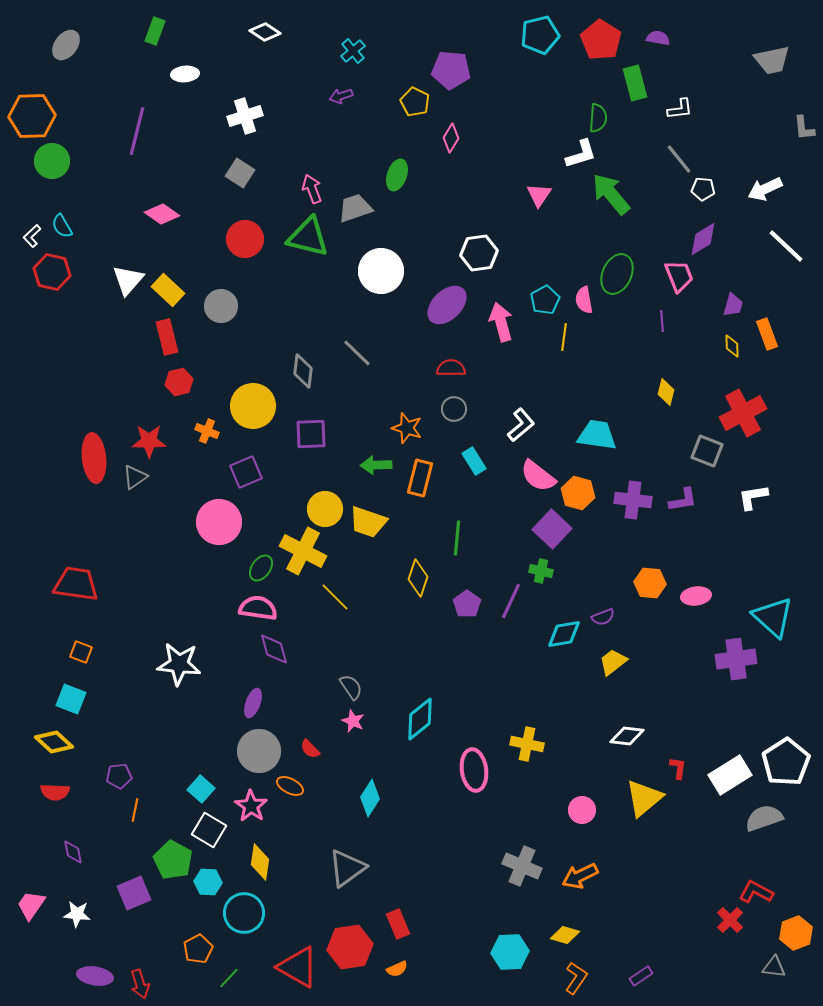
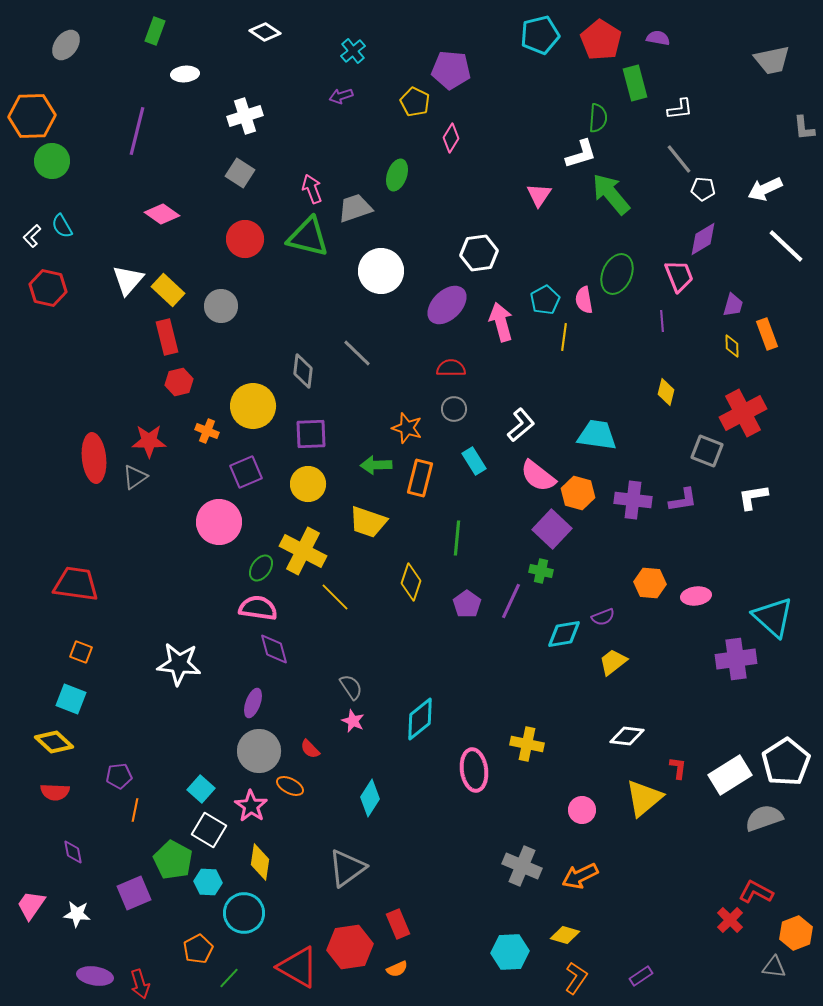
red hexagon at (52, 272): moved 4 px left, 16 px down
yellow circle at (325, 509): moved 17 px left, 25 px up
yellow diamond at (418, 578): moved 7 px left, 4 px down
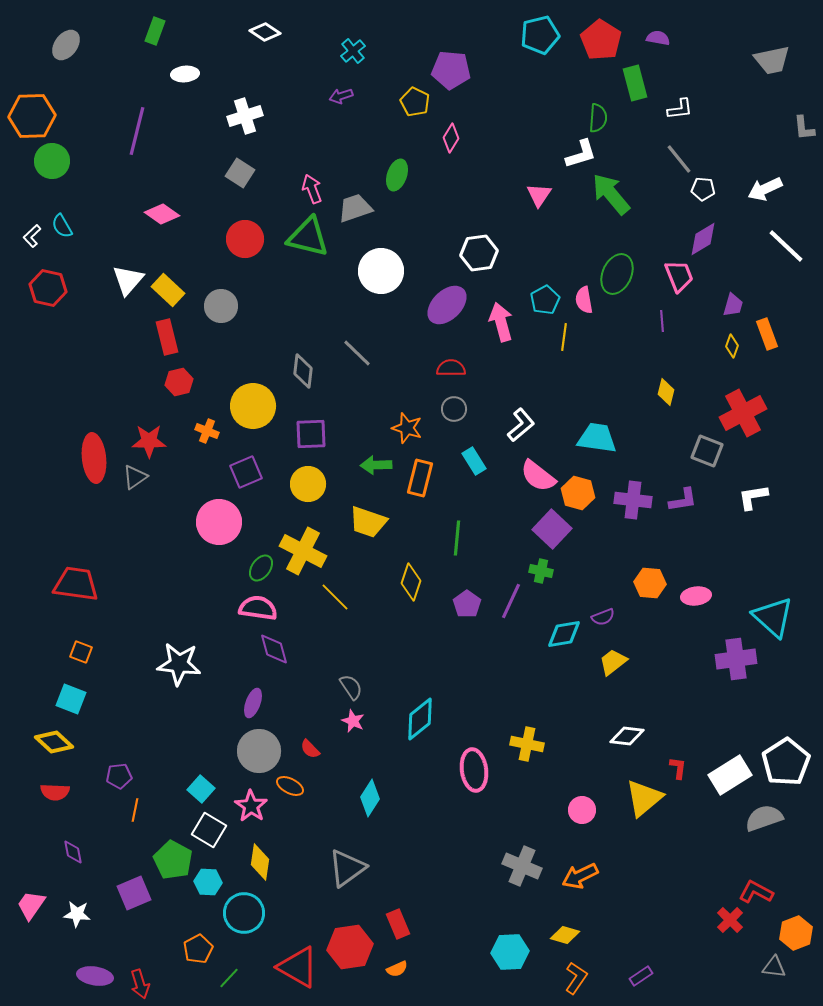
yellow diamond at (732, 346): rotated 20 degrees clockwise
cyan trapezoid at (597, 435): moved 3 px down
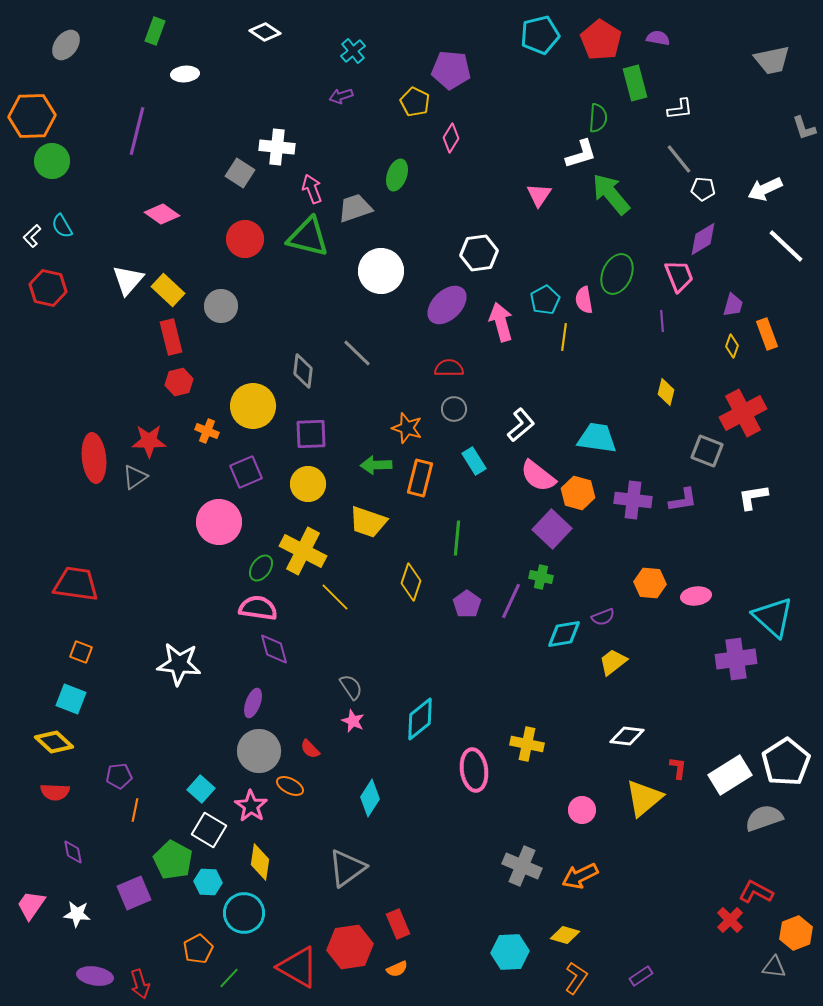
white cross at (245, 116): moved 32 px right, 31 px down; rotated 24 degrees clockwise
gray L-shape at (804, 128): rotated 12 degrees counterclockwise
red rectangle at (167, 337): moved 4 px right
red semicircle at (451, 368): moved 2 px left
green cross at (541, 571): moved 6 px down
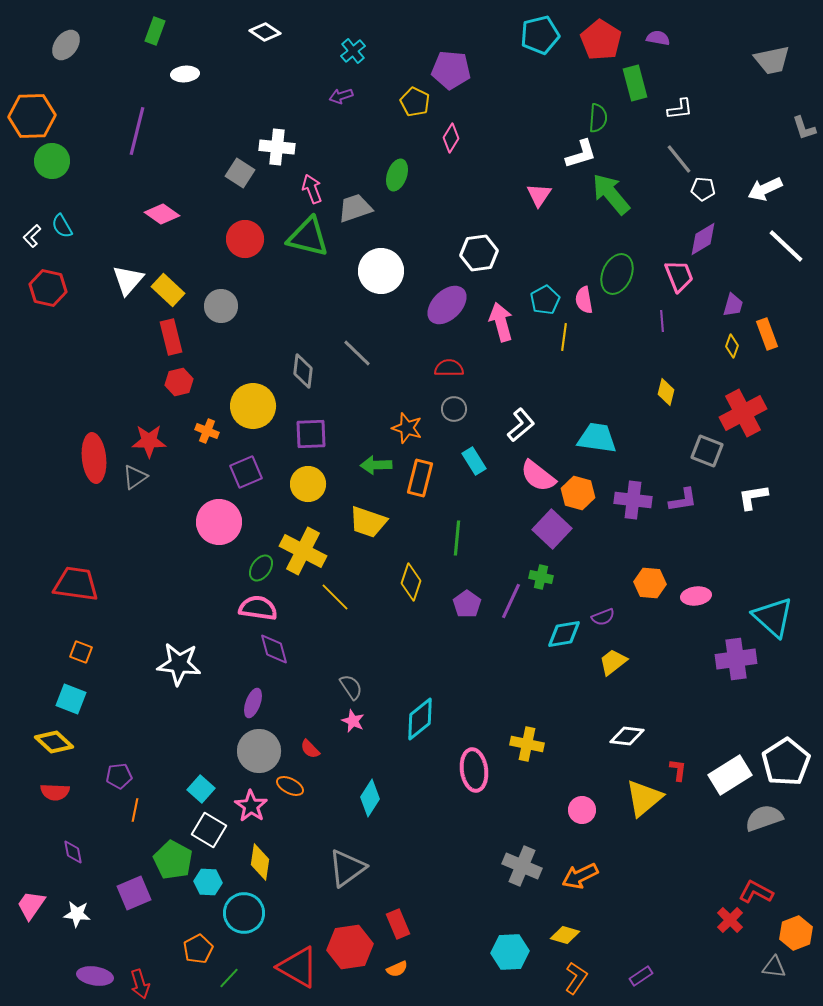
red L-shape at (678, 768): moved 2 px down
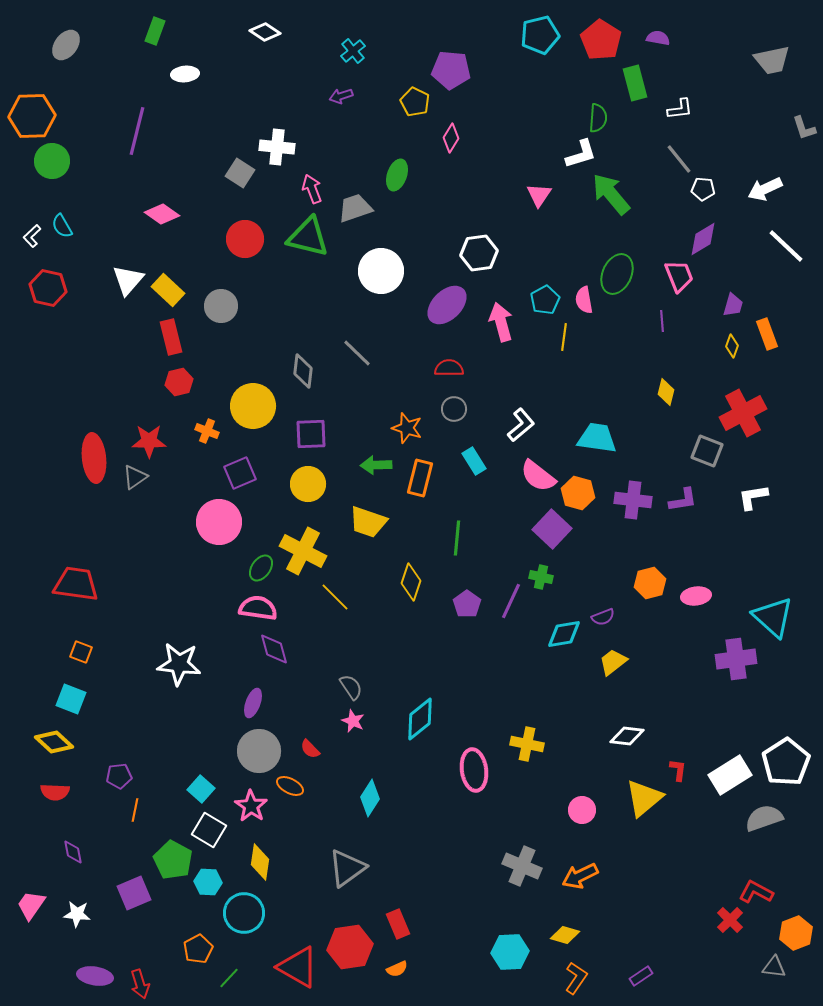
purple square at (246, 472): moved 6 px left, 1 px down
orange hexagon at (650, 583): rotated 20 degrees counterclockwise
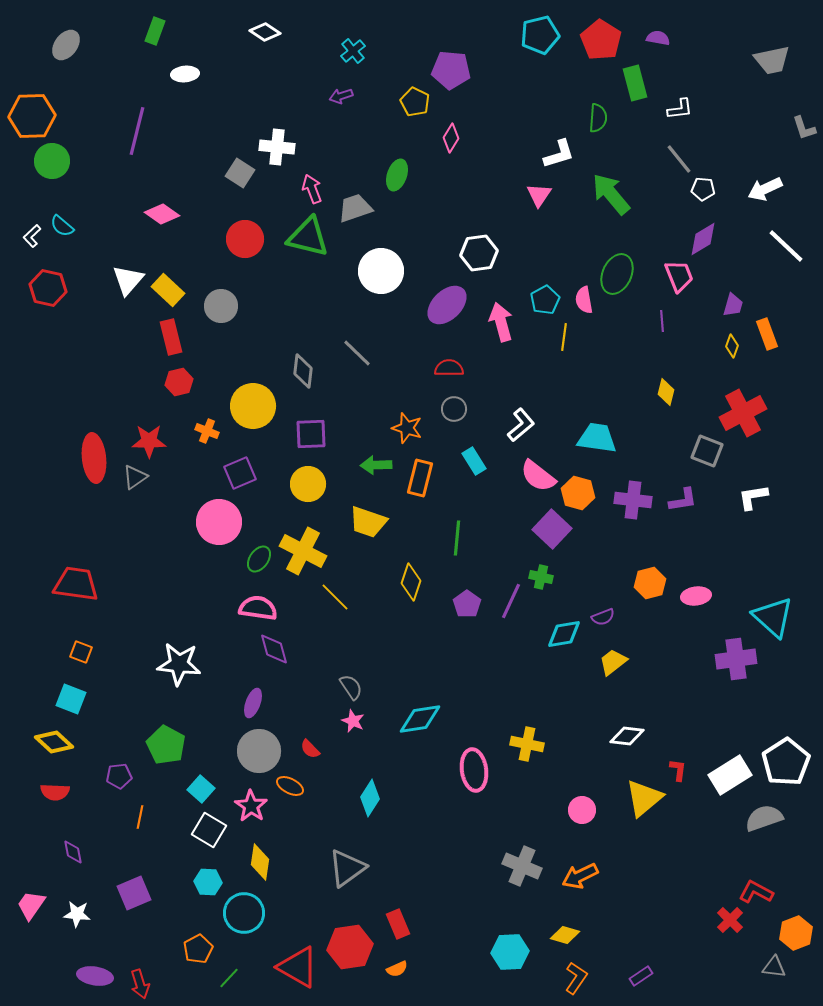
white L-shape at (581, 154): moved 22 px left
cyan semicircle at (62, 226): rotated 20 degrees counterclockwise
green ellipse at (261, 568): moved 2 px left, 9 px up
cyan diamond at (420, 719): rotated 30 degrees clockwise
orange line at (135, 810): moved 5 px right, 7 px down
green pentagon at (173, 860): moved 7 px left, 115 px up
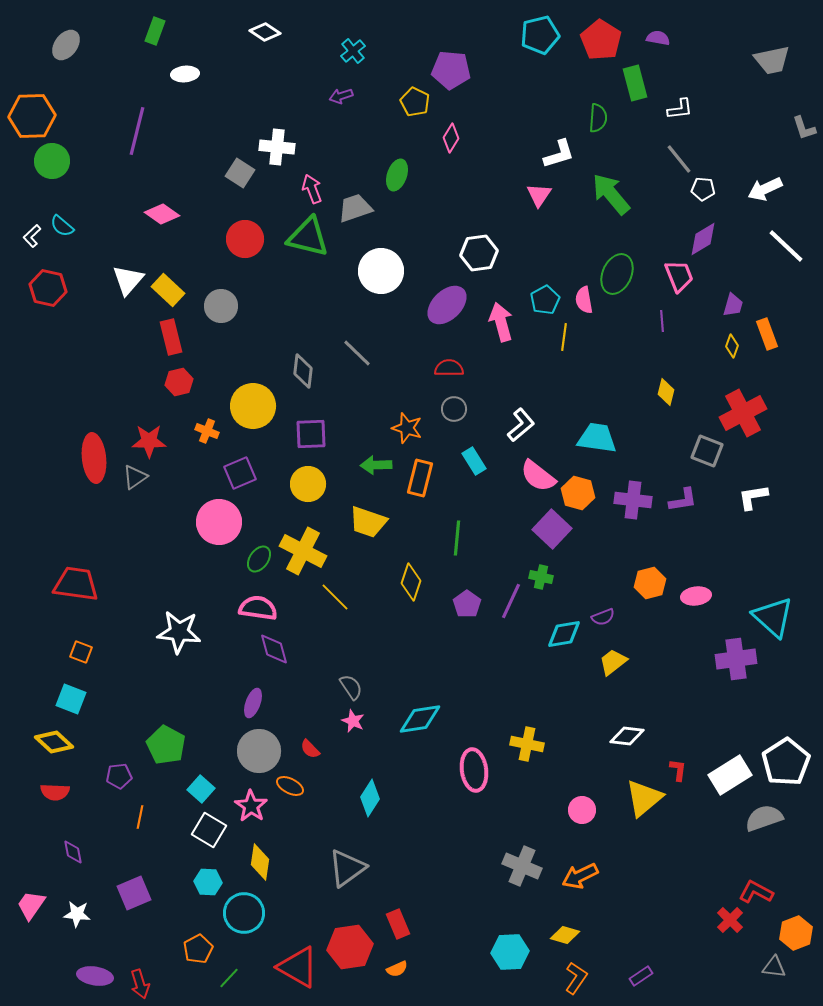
white star at (179, 664): moved 32 px up
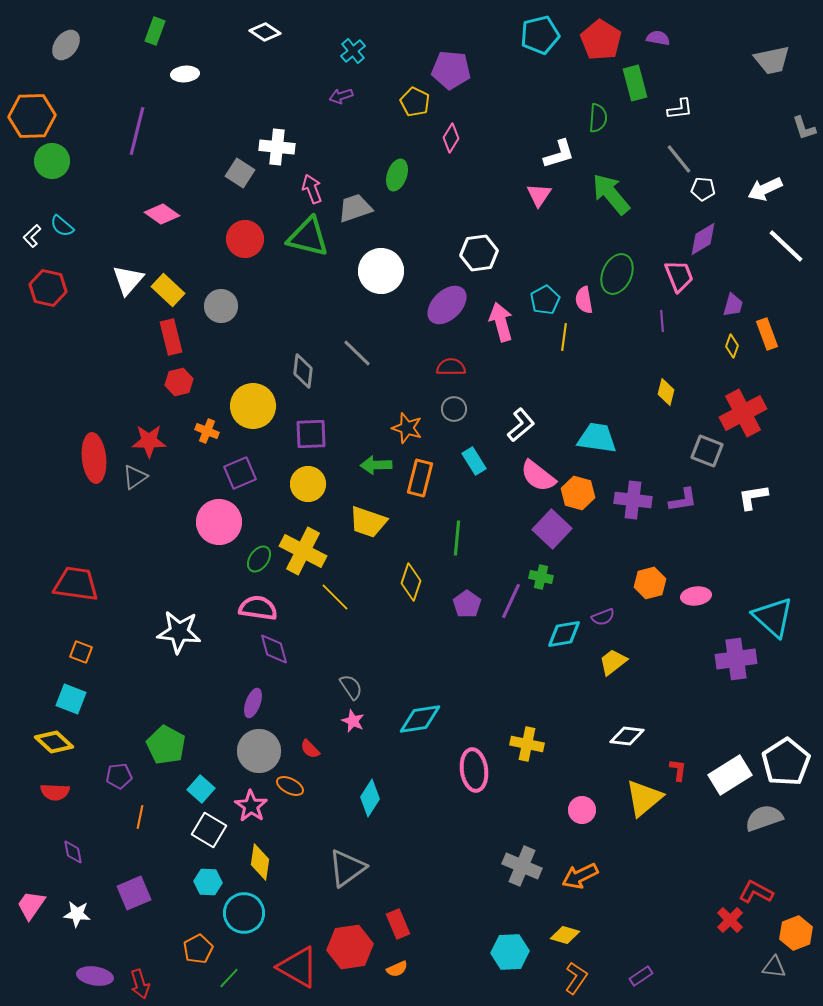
red semicircle at (449, 368): moved 2 px right, 1 px up
